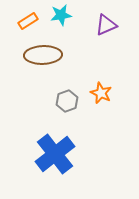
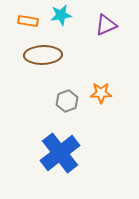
orange rectangle: rotated 42 degrees clockwise
orange star: rotated 25 degrees counterclockwise
blue cross: moved 5 px right, 1 px up
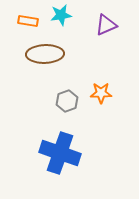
brown ellipse: moved 2 px right, 1 px up
blue cross: rotated 33 degrees counterclockwise
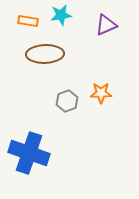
blue cross: moved 31 px left
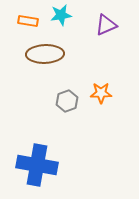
blue cross: moved 8 px right, 12 px down; rotated 9 degrees counterclockwise
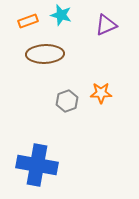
cyan star: rotated 25 degrees clockwise
orange rectangle: rotated 30 degrees counterclockwise
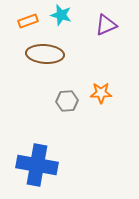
brown ellipse: rotated 6 degrees clockwise
gray hexagon: rotated 15 degrees clockwise
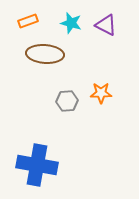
cyan star: moved 10 px right, 8 px down
purple triangle: rotated 50 degrees clockwise
